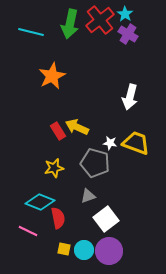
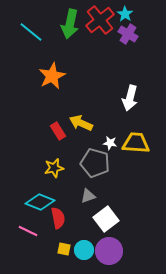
cyan line: rotated 25 degrees clockwise
white arrow: moved 1 px down
yellow arrow: moved 4 px right, 4 px up
yellow trapezoid: rotated 16 degrees counterclockwise
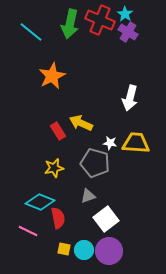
red cross: rotated 28 degrees counterclockwise
purple cross: moved 2 px up
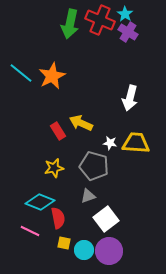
cyan line: moved 10 px left, 41 px down
gray pentagon: moved 1 px left, 3 px down
pink line: moved 2 px right
yellow square: moved 6 px up
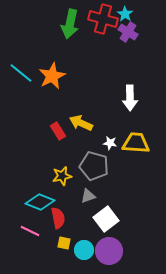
red cross: moved 3 px right, 1 px up; rotated 8 degrees counterclockwise
white arrow: rotated 15 degrees counterclockwise
yellow star: moved 8 px right, 8 px down
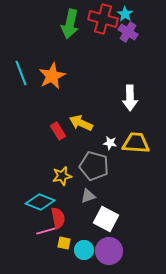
cyan line: rotated 30 degrees clockwise
white square: rotated 25 degrees counterclockwise
pink line: moved 16 px right; rotated 42 degrees counterclockwise
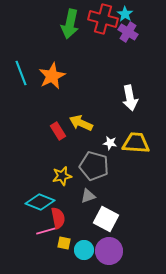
white arrow: rotated 10 degrees counterclockwise
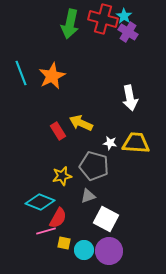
cyan star: moved 1 px left, 2 px down
red semicircle: rotated 40 degrees clockwise
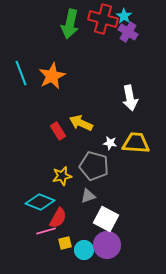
yellow square: moved 1 px right; rotated 24 degrees counterclockwise
purple circle: moved 2 px left, 6 px up
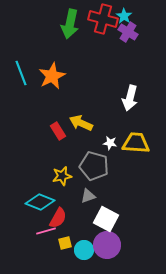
white arrow: rotated 25 degrees clockwise
